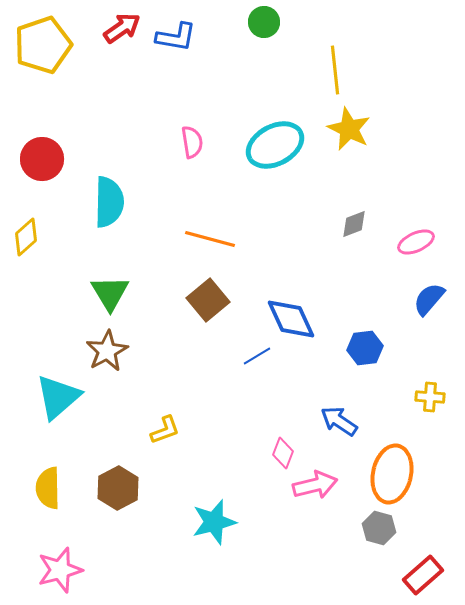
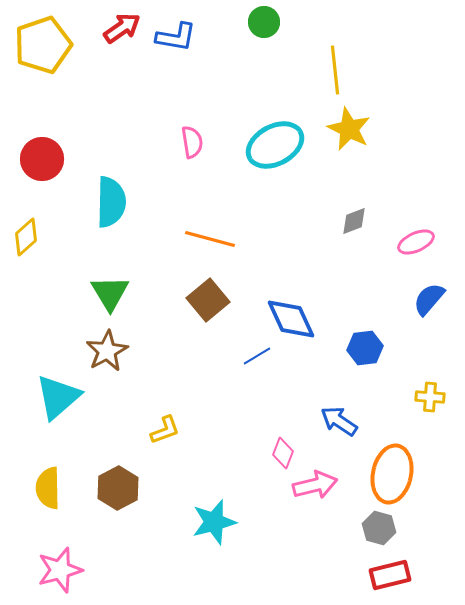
cyan semicircle: moved 2 px right
gray diamond: moved 3 px up
red rectangle: moved 33 px left; rotated 27 degrees clockwise
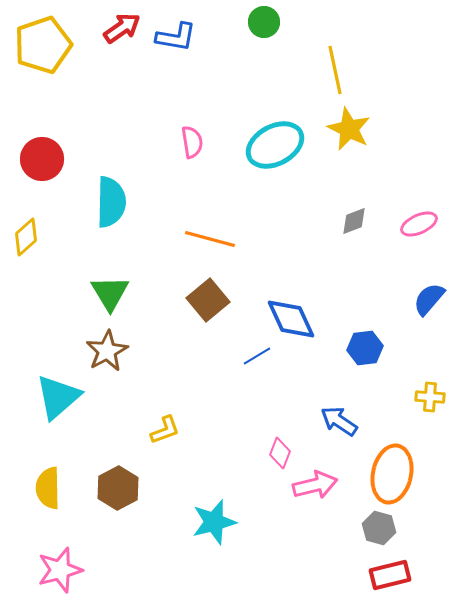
yellow line: rotated 6 degrees counterclockwise
pink ellipse: moved 3 px right, 18 px up
pink diamond: moved 3 px left
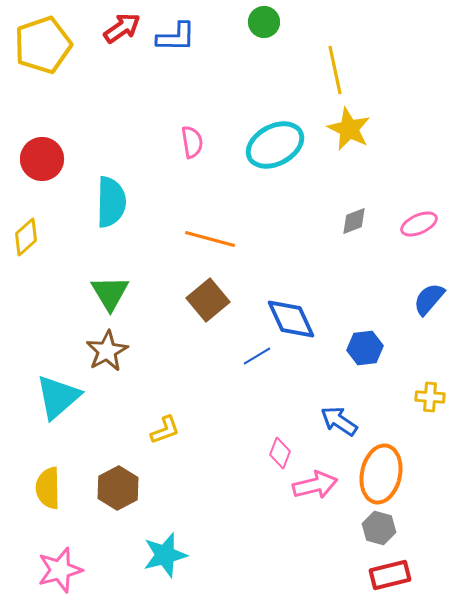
blue L-shape: rotated 9 degrees counterclockwise
orange ellipse: moved 11 px left
cyan star: moved 49 px left, 33 px down
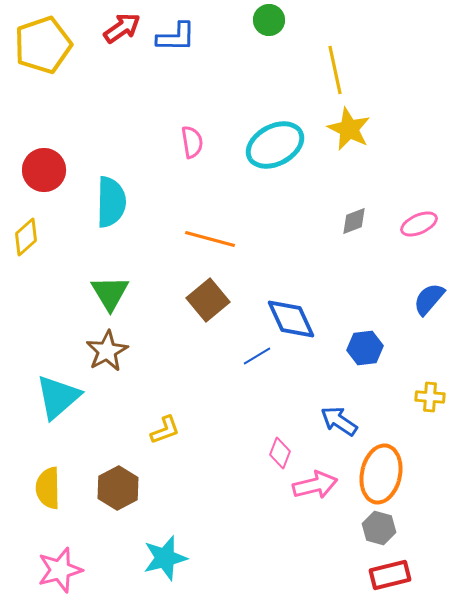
green circle: moved 5 px right, 2 px up
red circle: moved 2 px right, 11 px down
cyan star: moved 3 px down
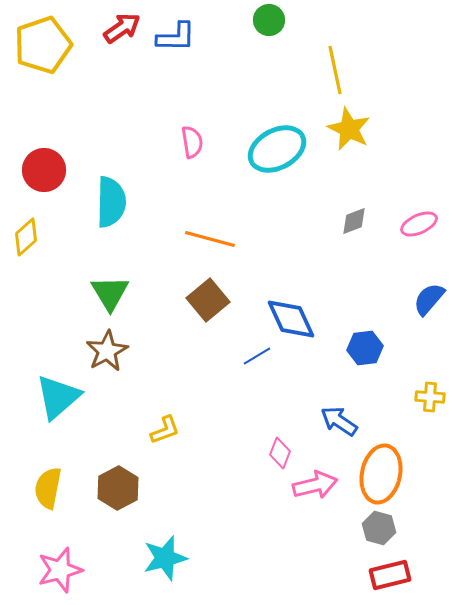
cyan ellipse: moved 2 px right, 4 px down
yellow semicircle: rotated 12 degrees clockwise
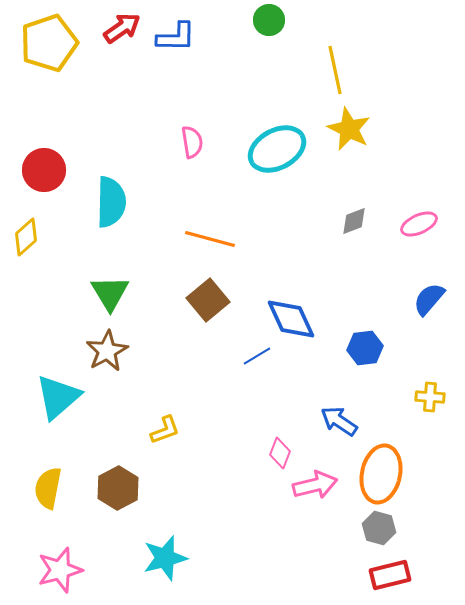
yellow pentagon: moved 6 px right, 2 px up
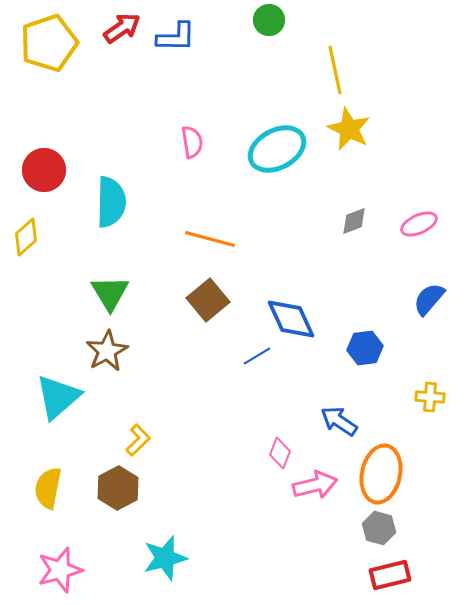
yellow L-shape: moved 27 px left, 10 px down; rotated 24 degrees counterclockwise
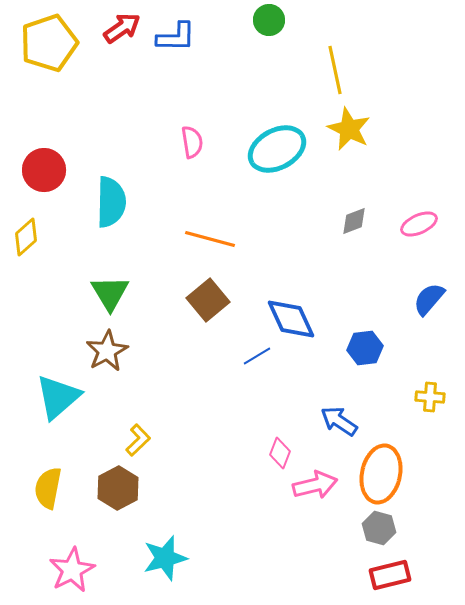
pink star: moved 12 px right; rotated 12 degrees counterclockwise
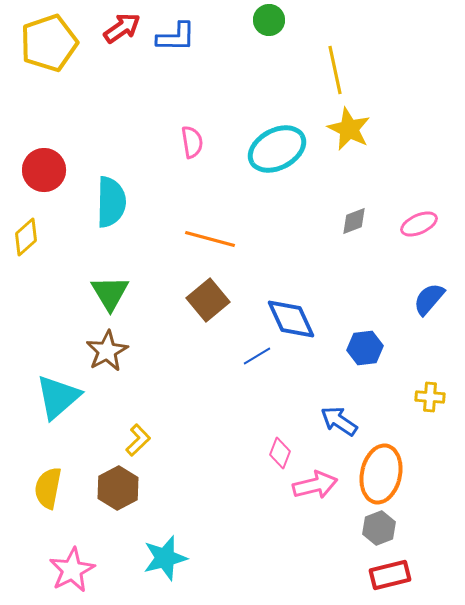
gray hexagon: rotated 24 degrees clockwise
